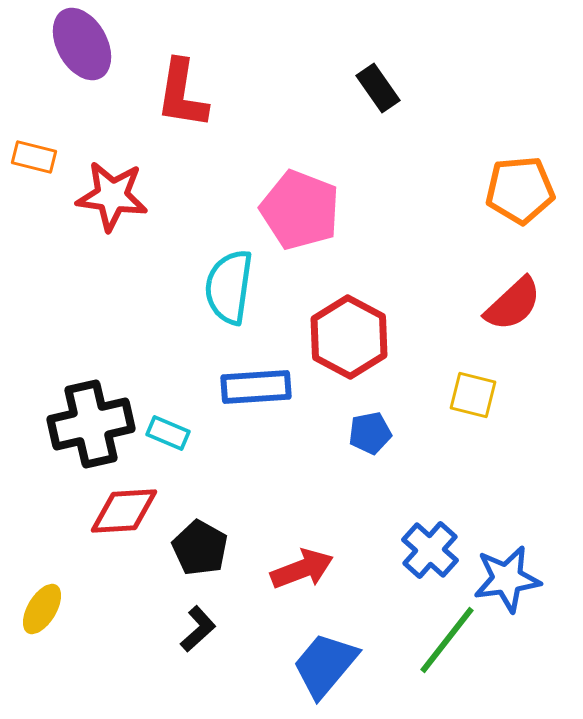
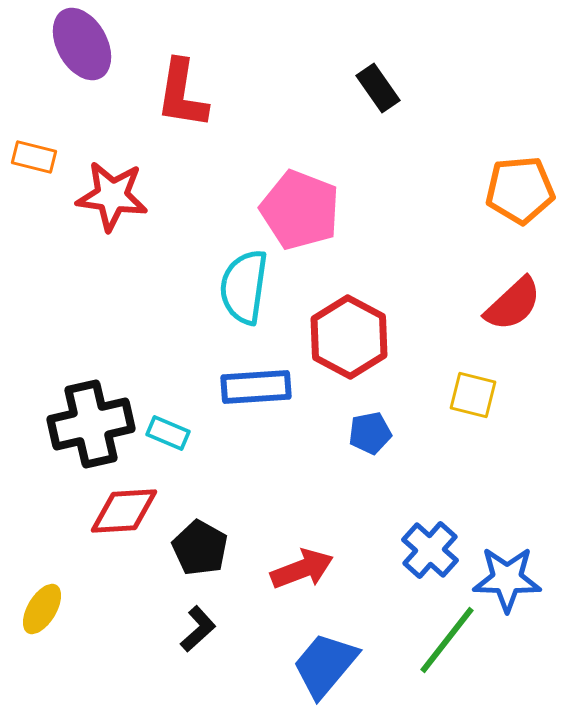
cyan semicircle: moved 15 px right
blue star: rotated 10 degrees clockwise
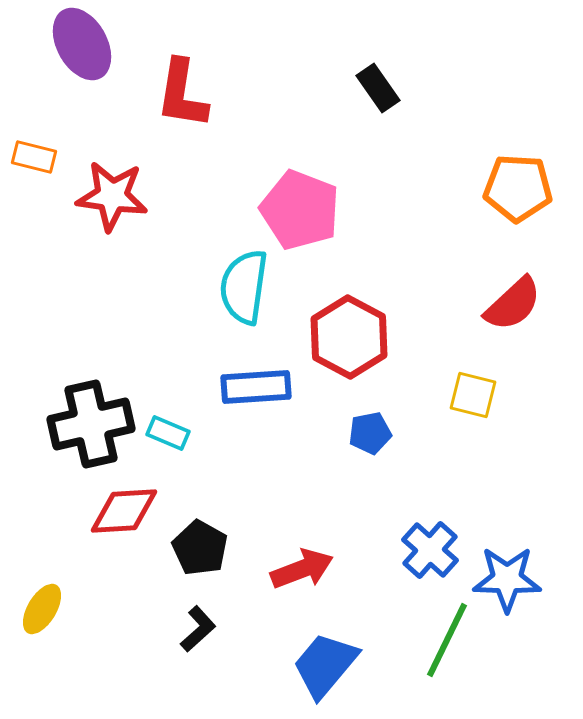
orange pentagon: moved 2 px left, 2 px up; rotated 8 degrees clockwise
green line: rotated 12 degrees counterclockwise
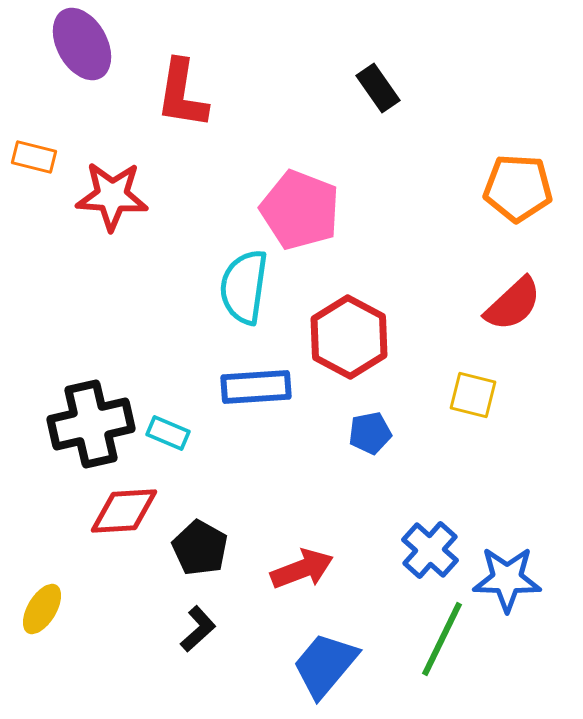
red star: rotated 4 degrees counterclockwise
green line: moved 5 px left, 1 px up
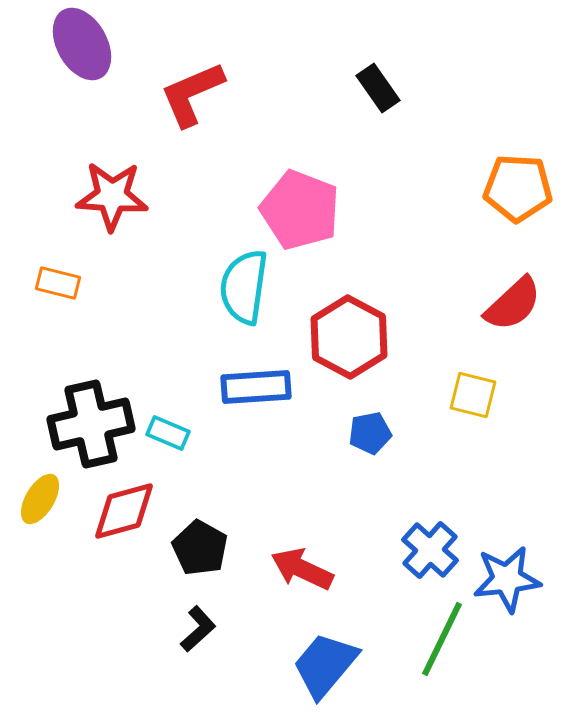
red L-shape: moved 10 px right; rotated 58 degrees clockwise
orange rectangle: moved 24 px right, 126 px down
red diamond: rotated 12 degrees counterclockwise
red arrow: rotated 134 degrees counterclockwise
blue star: rotated 8 degrees counterclockwise
yellow ellipse: moved 2 px left, 110 px up
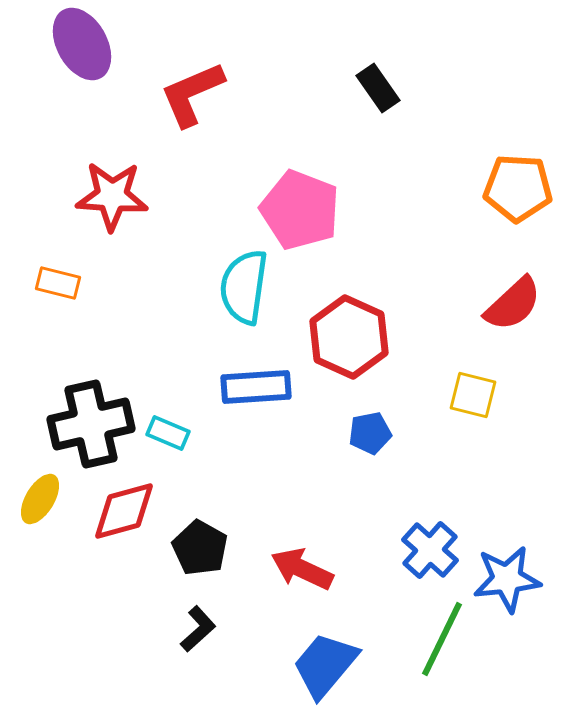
red hexagon: rotated 4 degrees counterclockwise
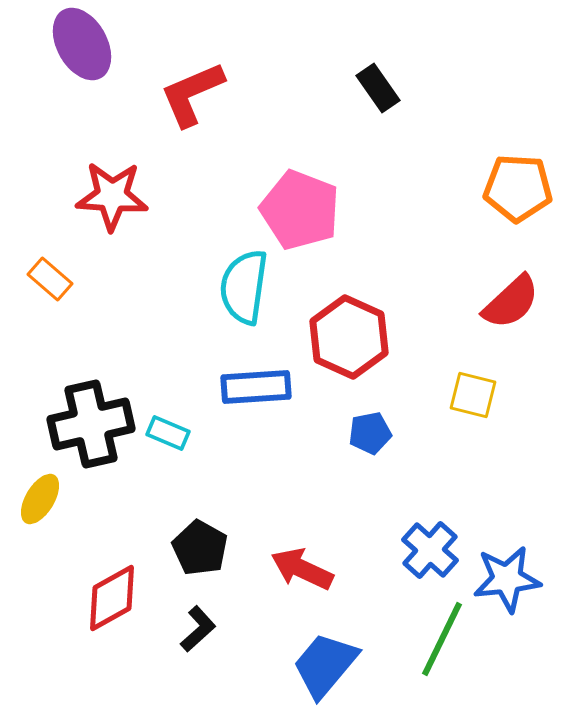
orange rectangle: moved 8 px left, 4 px up; rotated 27 degrees clockwise
red semicircle: moved 2 px left, 2 px up
red diamond: moved 12 px left, 87 px down; rotated 14 degrees counterclockwise
